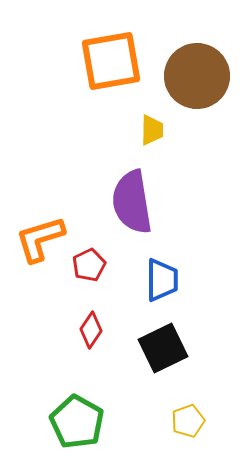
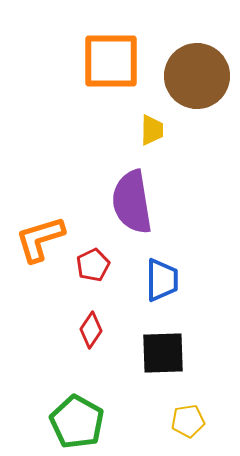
orange square: rotated 10 degrees clockwise
red pentagon: moved 4 px right
black square: moved 5 px down; rotated 24 degrees clockwise
yellow pentagon: rotated 12 degrees clockwise
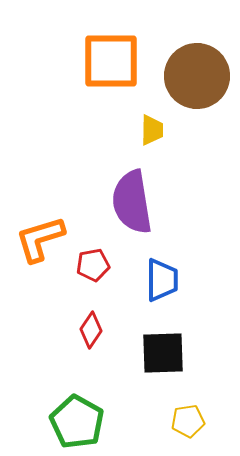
red pentagon: rotated 16 degrees clockwise
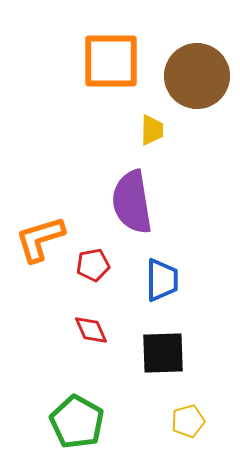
red diamond: rotated 57 degrees counterclockwise
yellow pentagon: rotated 8 degrees counterclockwise
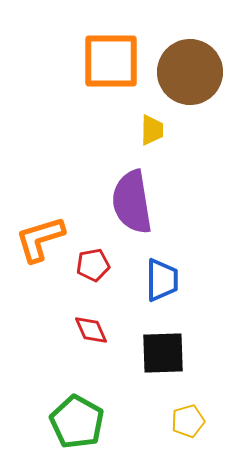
brown circle: moved 7 px left, 4 px up
